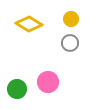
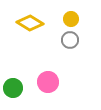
yellow diamond: moved 1 px right, 1 px up
gray circle: moved 3 px up
green circle: moved 4 px left, 1 px up
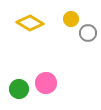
gray circle: moved 18 px right, 7 px up
pink circle: moved 2 px left, 1 px down
green circle: moved 6 px right, 1 px down
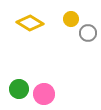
pink circle: moved 2 px left, 11 px down
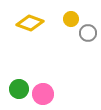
yellow diamond: rotated 12 degrees counterclockwise
pink circle: moved 1 px left
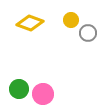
yellow circle: moved 1 px down
